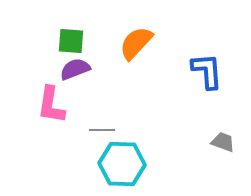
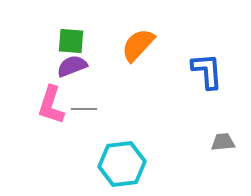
orange semicircle: moved 2 px right, 2 px down
purple semicircle: moved 3 px left, 3 px up
pink L-shape: rotated 9 degrees clockwise
gray line: moved 18 px left, 21 px up
gray trapezoid: rotated 25 degrees counterclockwise
cyan hexagon: rotated 9 degrees counterclockwise
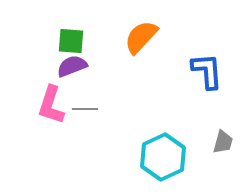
orange semicircle: moved 3 px right, 8 px up
gray line: moved 1 px right
gray trapezoid: rotated 110 degrees clockwise
cyan hexagon: moved 41 px right, 7 px up; rotated 18 degrees counterclockwise
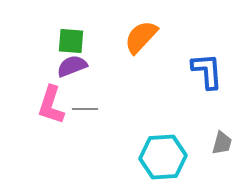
gray trapezoid: moved 1 px left, 1 px down
cyan hexagon: rotated 21 degrees clockwise
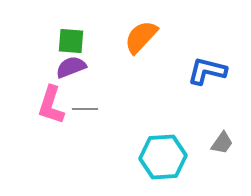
purple semicircle: moved 1 px left, 1 px down
blue L-shape: rotated 72 degrees counterclockwise
gray trapezoid: rotated 20 degrees clockwise
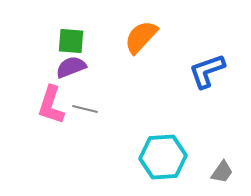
blue L-shape: rotated 33 degrees counterclockwise
gray line: rotated 15 degrees clockwise
gray trapezoid: moved 29 px down
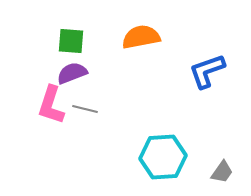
orange semicircle: rotated 36 degrees clockwise
purple semicircle: moved 1 px right, 6 px down
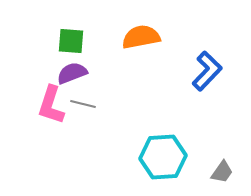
blue L-shape: rotated 153 degrees clockwise
gray line: moved 2 px left, 5 px up
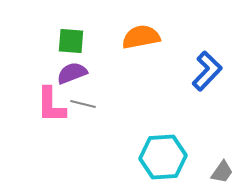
pink L-shape: rotated 18 degrees counterclockwise
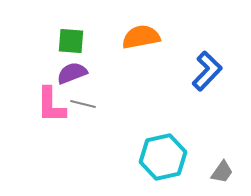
cyan hexagon: rotated 9 degrees counterclockwise
